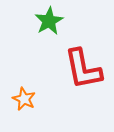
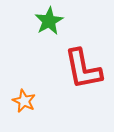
orange star: moved 2 px down
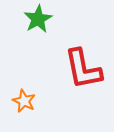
green star: moved 11 px left, 2 px up
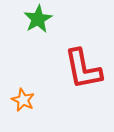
orange star: moved 1 px left, 1 px up
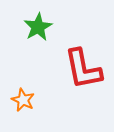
green star: moved 8 px down
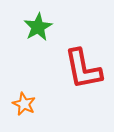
orange star: moved 1 px right, 4 px down
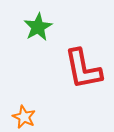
orange star: moved 13 px down
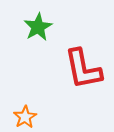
orange star: moved 1 px right; rotated 15 degrees clockwise
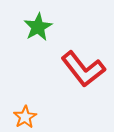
red L-shape: rotated 27 degrees counterclockwise
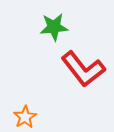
green star: moved 16 px right; rotated 24 degrees clockwise
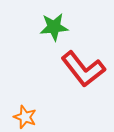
orange star: rotated 20 degrees counterclockwise
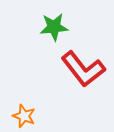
orange star: moved 1 px left, 1 px up
